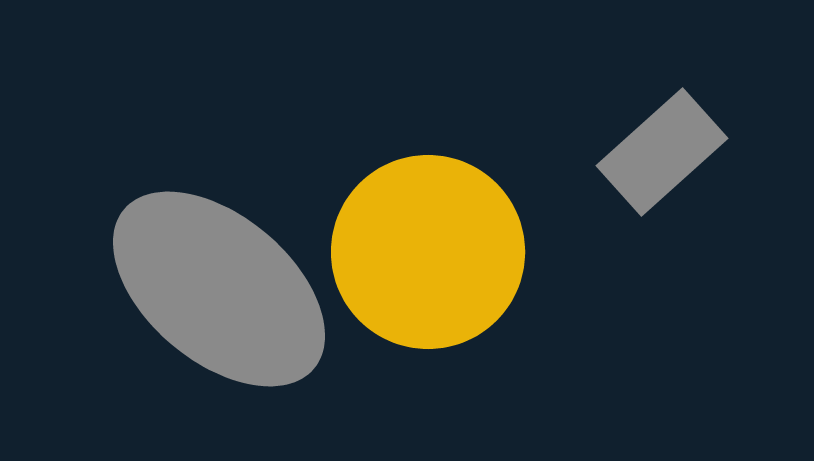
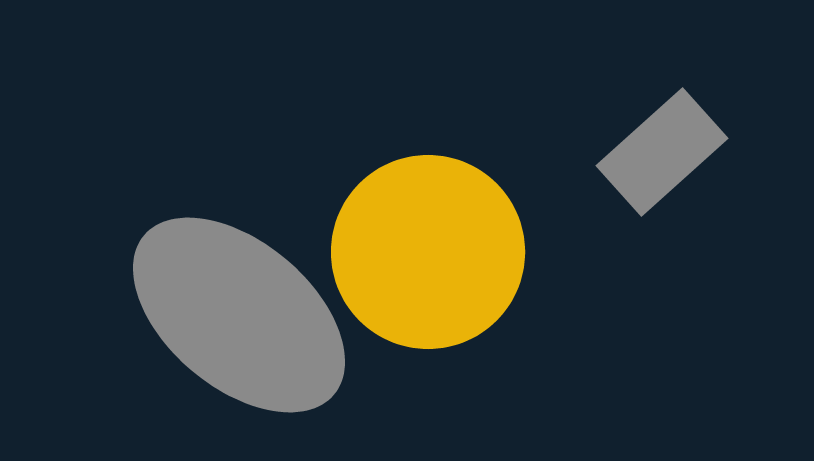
gray ellipse: moved 20 px right, 26 px down
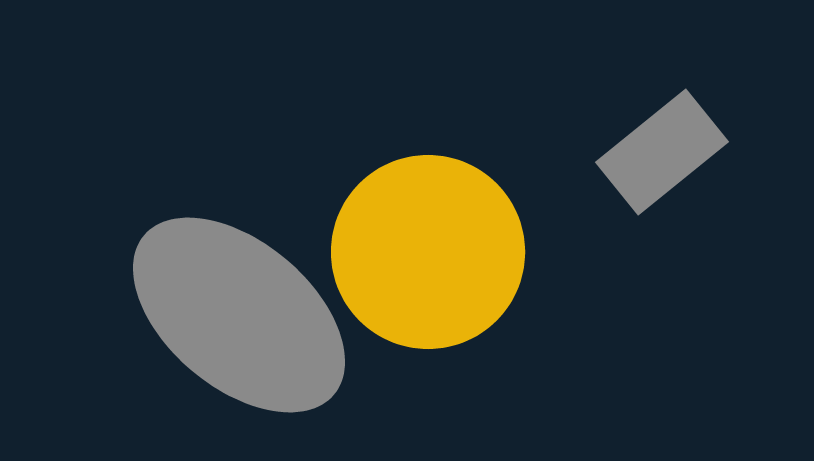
gray rectangle: rotated 3 degrees clockwise
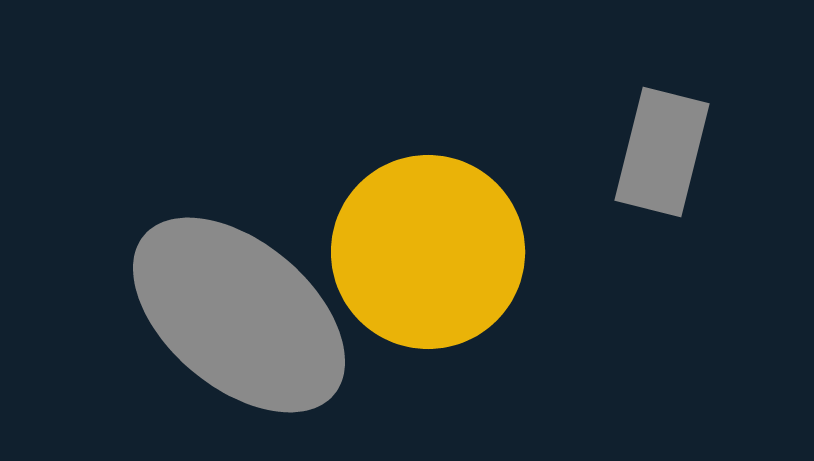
gray rectangle: rotated 37 degrees counterclockwise
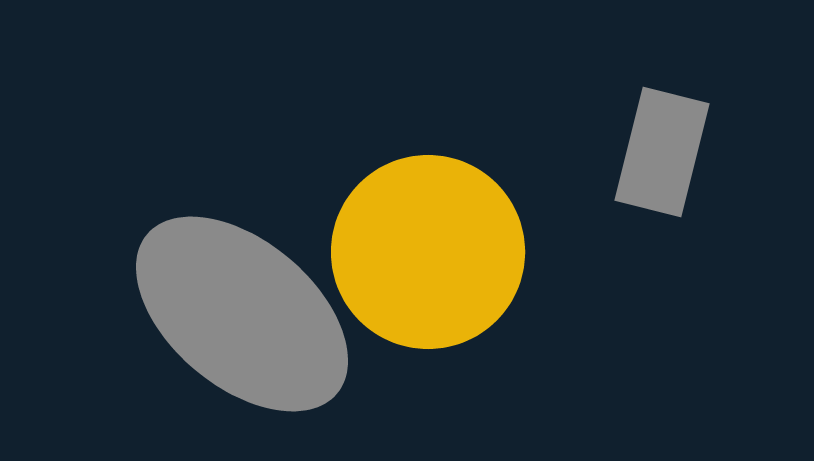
gray ellipse: moved 3 px right, 1 px up
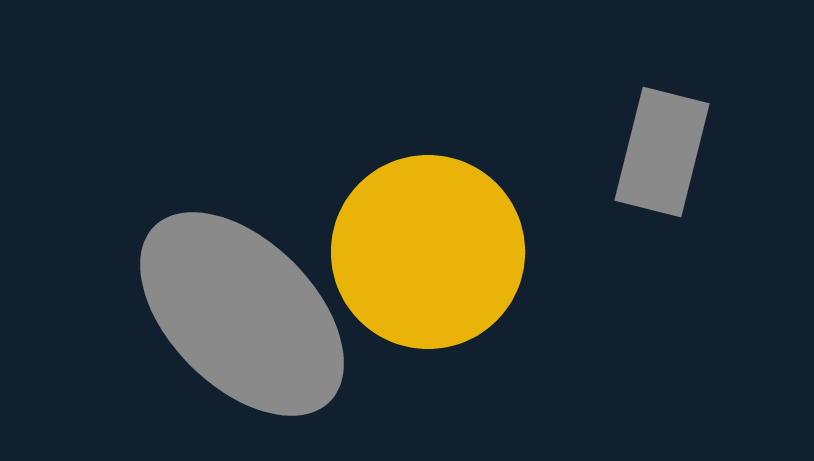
gray ellipse: rotated 5 degrees clockwise
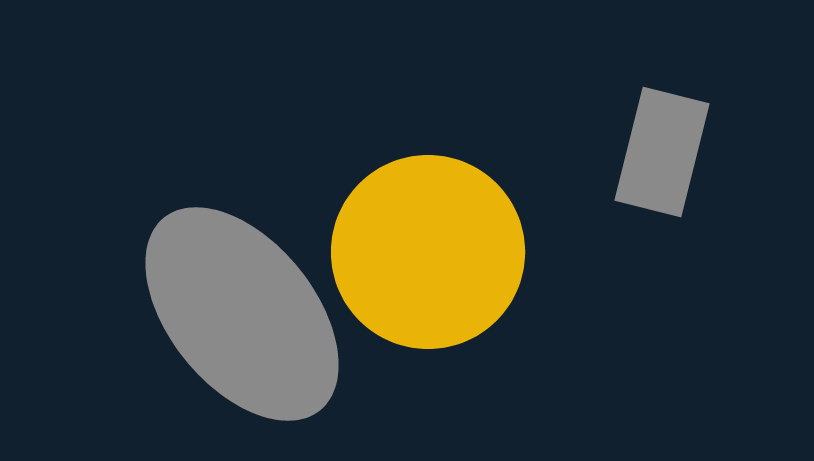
gray ellipse: rotated 6 degrees clockwise
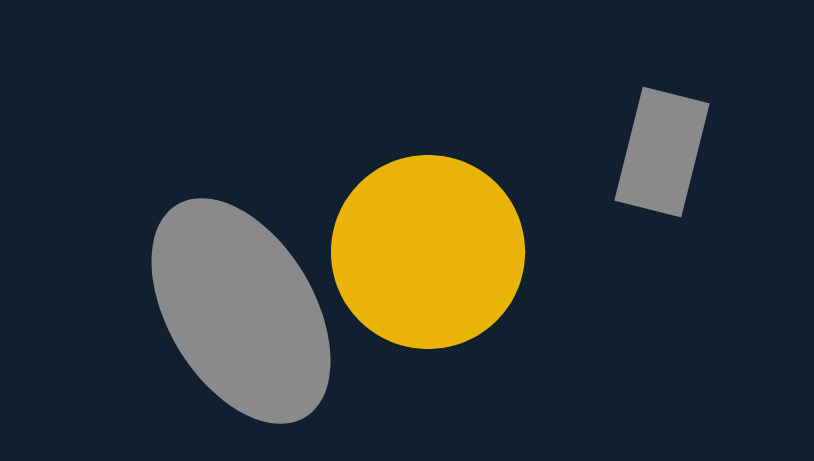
gray ellipse: moved 1 px left, 3 px up; rotated 8 degrees clockwise
